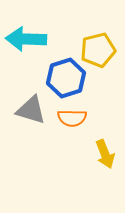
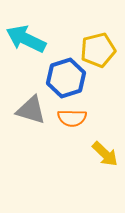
cyan arrow: rotated 24 degrees clockwise
yellow arrow: rotated 24 degrees counterclockwise
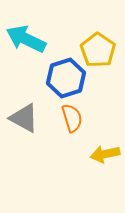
yellow pentagon: rotated 24 degrees counterclockwise
gray triangle: moved 7 px left, 8 px down; rotated 12 degrees clockwise
orange semicircle: rotated 108 degrees counterclockwise
yellow arrow: rotated 124 degrees clockwise
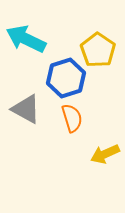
gray triangle: moved 2 px right, 9 px up
yellow arrow: rotated 12 degrees counterclockwise
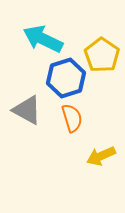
cyan arrow: moved 17 px right
yellow pentagon: moved 4 px right, 5 px down
gray triangle: moved 1 px right, 1 px down
yellow arrow: moved 4 px left, 2 px down
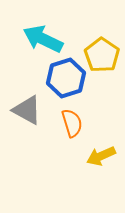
orange semicircle: moved 5 px down
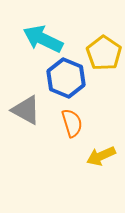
yellow pentagon: moved 2 px right, 2 px up
blue hexagon: rotated 21 degrees counterclockwise
gray triangle: moved 1 px left
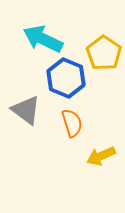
gray triangle: rotated 8 degrees clockwise
